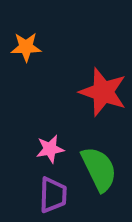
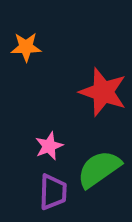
pink star: moved 1 px left, 3 px up; rotated 12 degrees counterclockwise
green semicircle: rotated 99 degrees counterclockwise
purple trapezoid: moved 3 px up
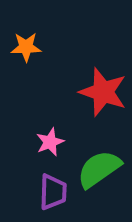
pink star: moved 1 px right, 4 px up
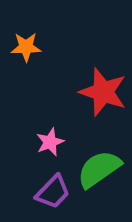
purple trapezoid: rotated 42 degrees clockwise
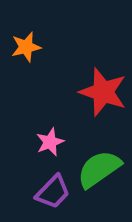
orange star: rotated 12 degrees counterclockwise
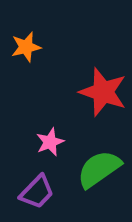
purple trapezoid: moved 16 px left
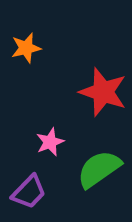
orange star: moved 1 px down
purple trapezoid: moved 8 px left
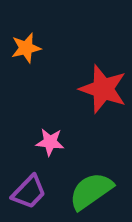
red star: moved 3 px up
pink star: rotated 28 degrees clockwise
green semicircle: moved 8 px left, 22 px down
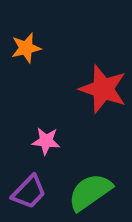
pink star: moved 4 px left, 1 px up
green semicircle: moved 1 px left, 1 px down
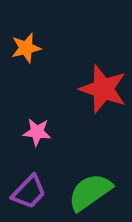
pink star: moved 9 px left, 9 px up
